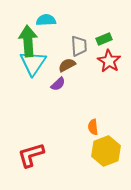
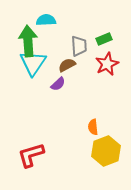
red star: moved 2 px left, 3 px down; rotated 15 degrees clockwise
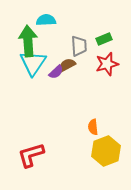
red star: rotated 10 degrees clockwise
purple semicircle: moved 2 px left, 12 px up
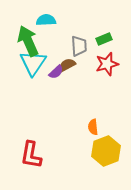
green arrow: rotated 20 degrees counterclockwise
red L-shape: rotated 64 degrees counterclockwise
